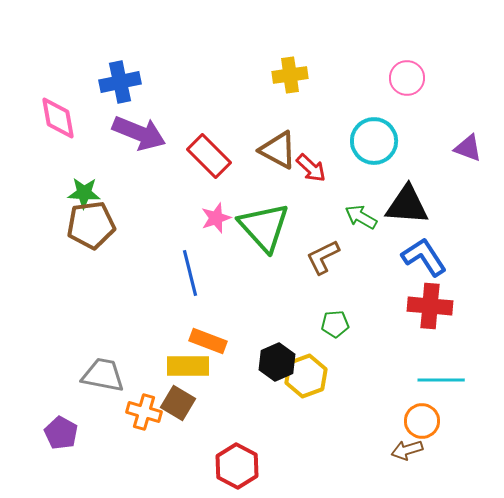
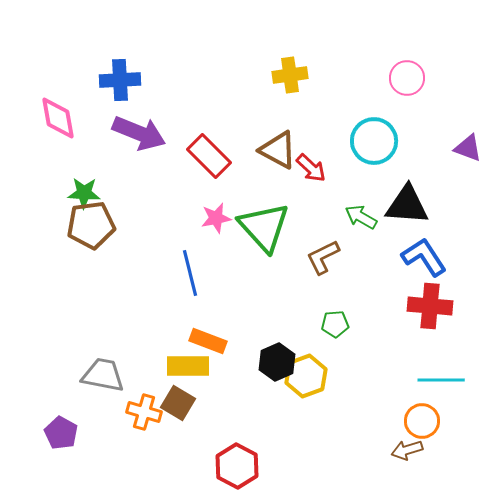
blue cross: moved 2 px up; rotated 9 degrees clockwise
pink star: rotated 8 degrees clockwise
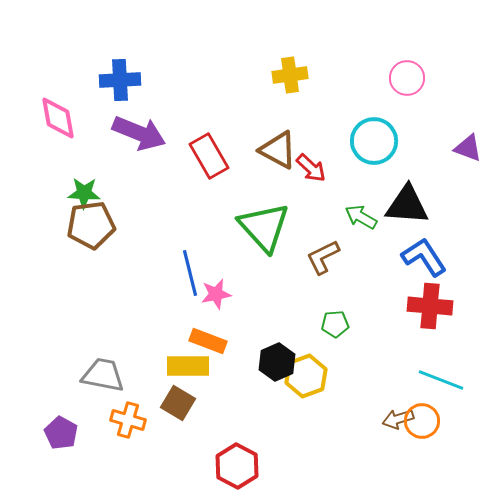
red rectangle: rotated 15 degrees clockwise
pink star: moved 76 px down
cyan line: rotated 21 degrees clockwise
orange cross: moved 16 px left, 8 px down
brown arrow: moved 9 px left, 31 px up
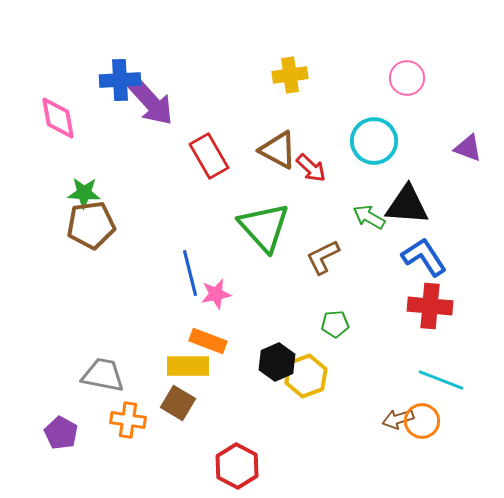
purple arrow: moved 12 px right, 31 px up; rotated 26 degrees clockwise
green arrow: moved 8 px right
orange cross: rotated 8 degrees counterclockwise
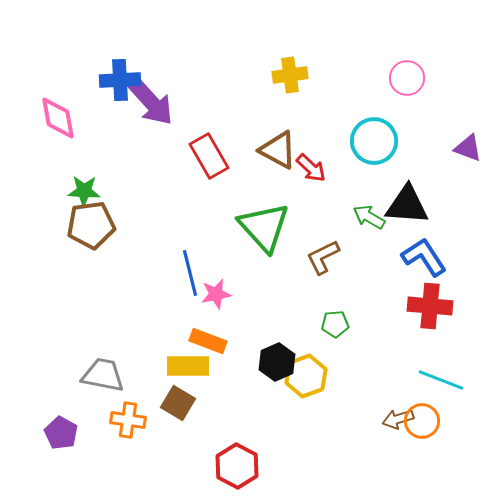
green star: moved 2 px up
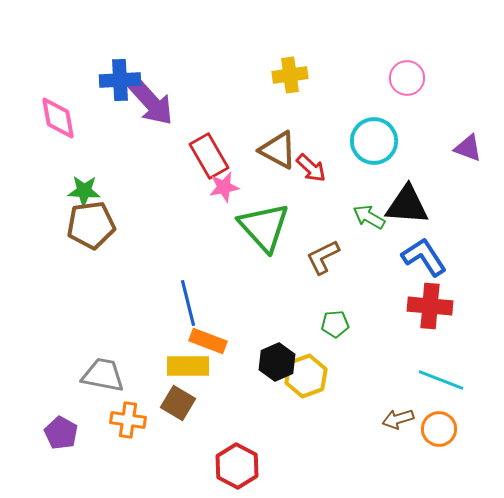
blue line: moved 2 px left, 30 px down
pink star: moved 8 px right, 107 px up
orange circle: moved 17 px right, 8 px down
